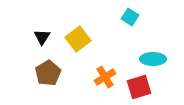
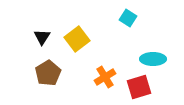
cyan square: moved 2 px left, 1 px down
yellow square: moved 1 px left
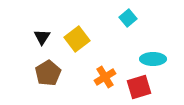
cyan square: rotated 18 degrees clockwise
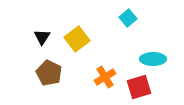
brown pentagon: moved 1 px right; rotated 15 degrees counterclockwise
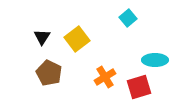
cyan ellipse: moved 2 px right, 1 px down
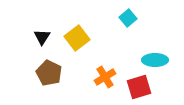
yellow square: moved 1 px up
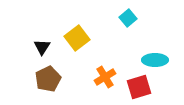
black triangle: moved 10 px down
brown pentagon: moved 1 px left, 6 px down; rotated 20 degrees clockwise
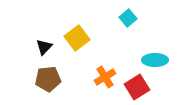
black triangle: moved 2 px right; rotated 12 degrees clockwise
brown pentagon: rotated 20 degrees clockwise
red square: moved 2 px left; rotated 15 degrees counterclockwise
